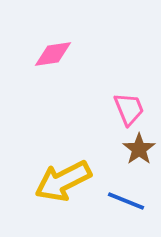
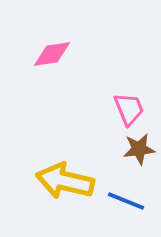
pink diamond: moved 1 px left
brown star: rotated 28 degrees clockwise
yellow arrow: moved 2 px right; rotated 40 degrees clockwise
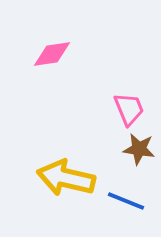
brown star: rotated 16 degrees clockwise
yellow arrow: moved 1 px right, 3 px up
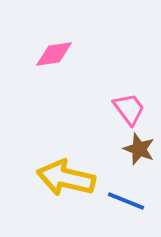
pink diamond: moved 2 px right
pink trapezoid: rotated 15 degrees counterclockwise
brown star: rotated 12 degrees clockwise
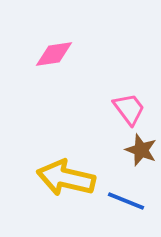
brown star: moved 2 px right, 1 px down
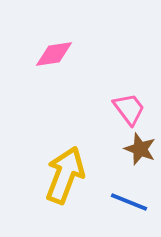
brown star: moved 1 px left, 1 px up
yellow arrow: moved 1 px left, 3 px up; rotated 98 degrees clockwise
blue line: moved 3 px right, 1 px down
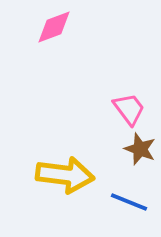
pink diamond: moved 27 px up; rotated 12 degrees counterclockwise
yellow arrow: rotated 76 degrees clockwise
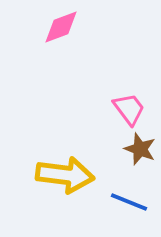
pink diamond: moved 7 px right
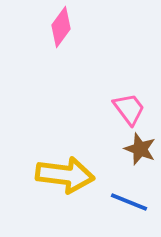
pink diamond: rotated 33 degrees counterclockwise
